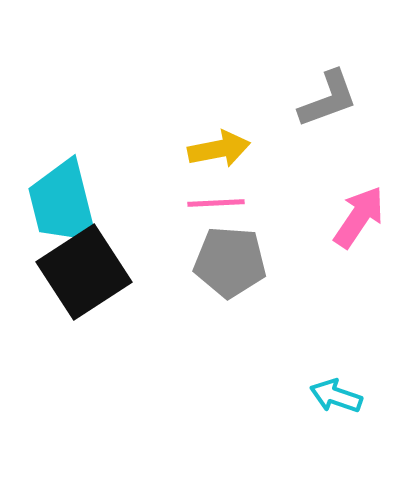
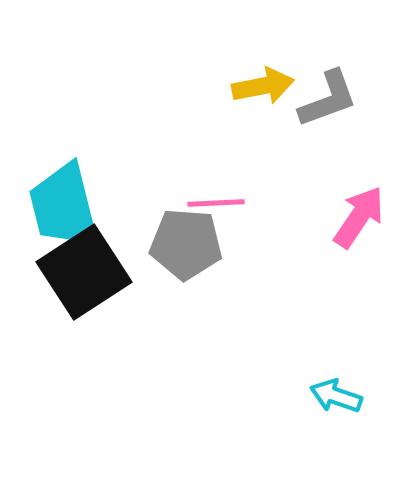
yellow arrow: moved 44 px right, 63 px up
cyan trapezoid: moved 1 px right, 3 px down
gray pentagon: moved 44 px left, 18 px up
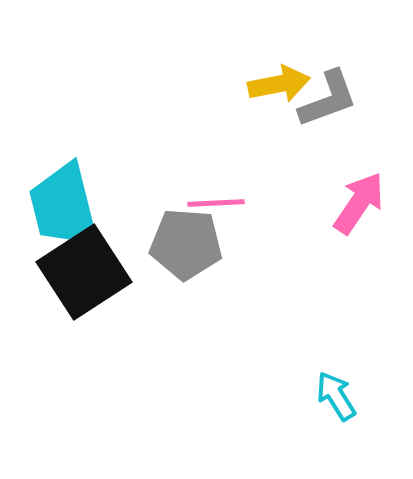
yellow arrow: moved 16 px right, 2 px up
pink arrow: moved 14 px up
cyan arrow: rotated 39 degrees clockwise
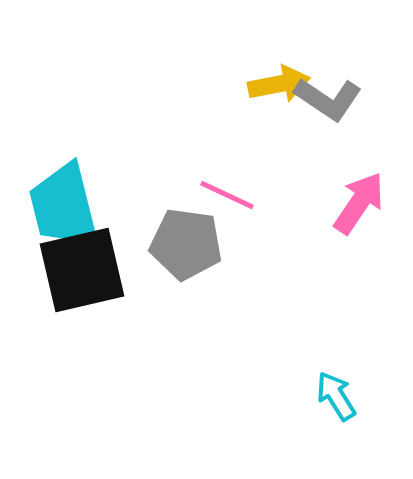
gray L-shape: rotated 54 degrees clockwise
pink line: moved 11 px right, 8 px up; rotated 28 degrees clockwise
gray pentagon: rotated 4 degrees clockwise
black square: moved 2 px left, 2 px up; rotated 20 degrees clockwise
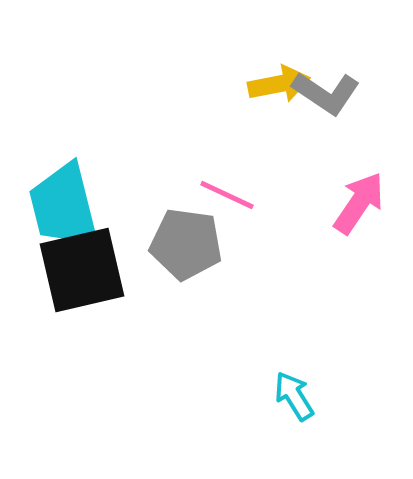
gray L-shape: moved 2 px left, 6 px up
cyan arrow: moved 42 px left
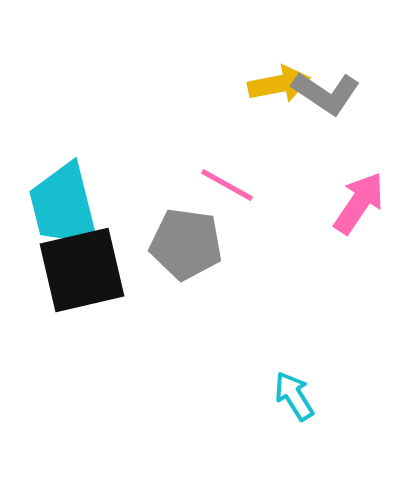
pink line: moved 10 px up; rotated 4 degrees clockwise
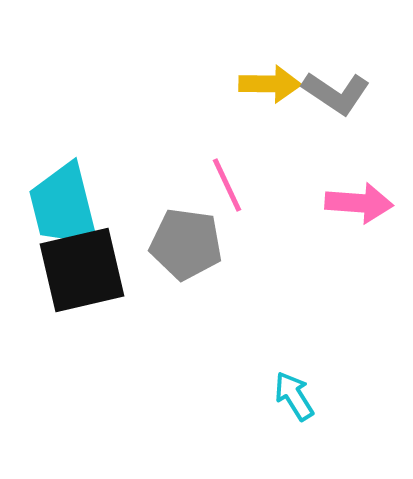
yellow arrow: moved 9 px left; rotated 12 degrees clockwise
gray L-shape: moved 10 px right
pink line: rotated 36 degrees clockwise
pink arrow: rotated 60 degrees clockwise
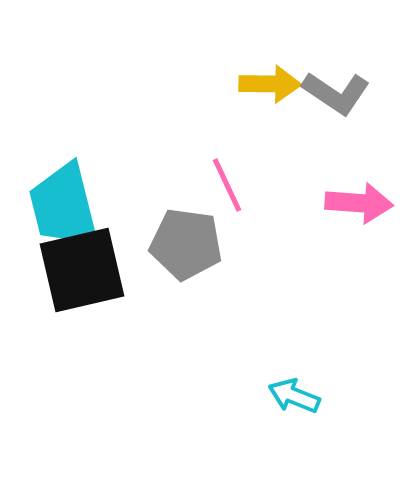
cyan arrow: rotated 36 degrees counterclockwise
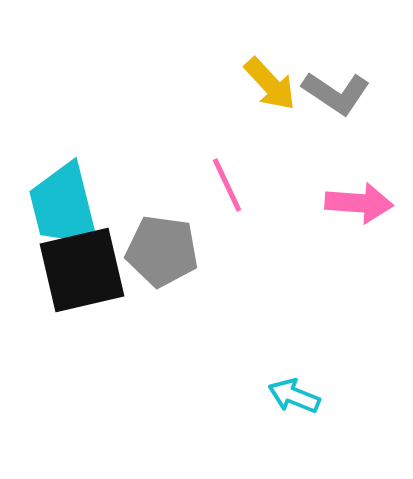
yellow arrow: rotated 46 degrees clockwise
gray pentagon: moved 24 px left, 7 px down
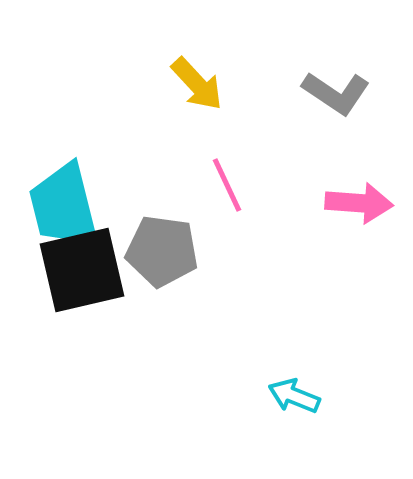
yellow arrow: moved 73 px left
